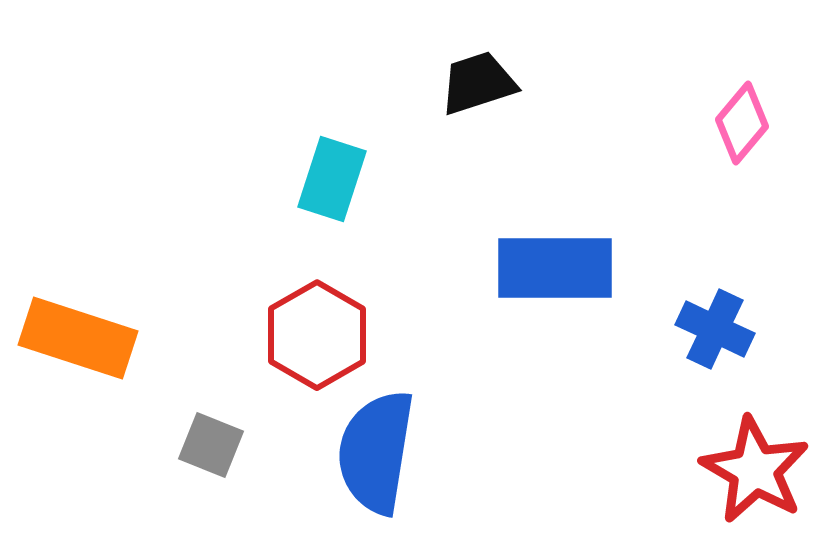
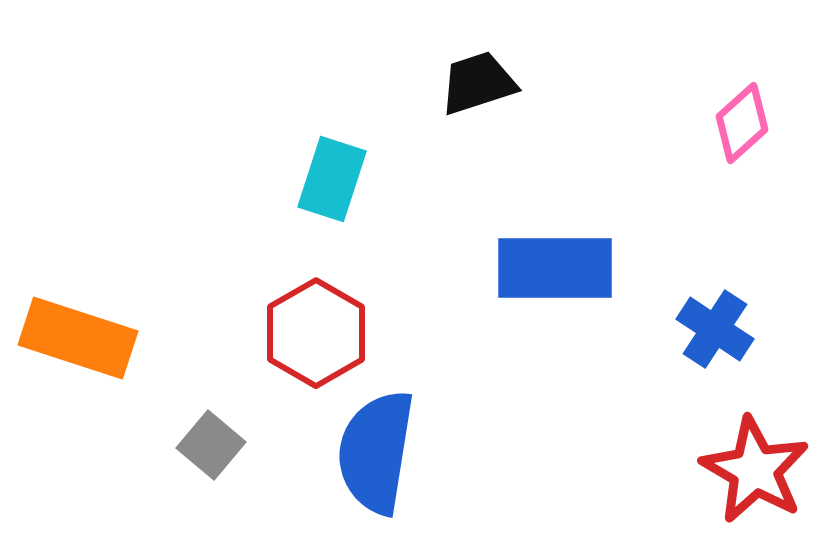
pink diamond: rotated 8 degrees clockwise
blue cross: rotated 8 degrees clockwise
red hexagon: moved 1 px left, 2 px up
gray square: rotated 18 degrees clockwise
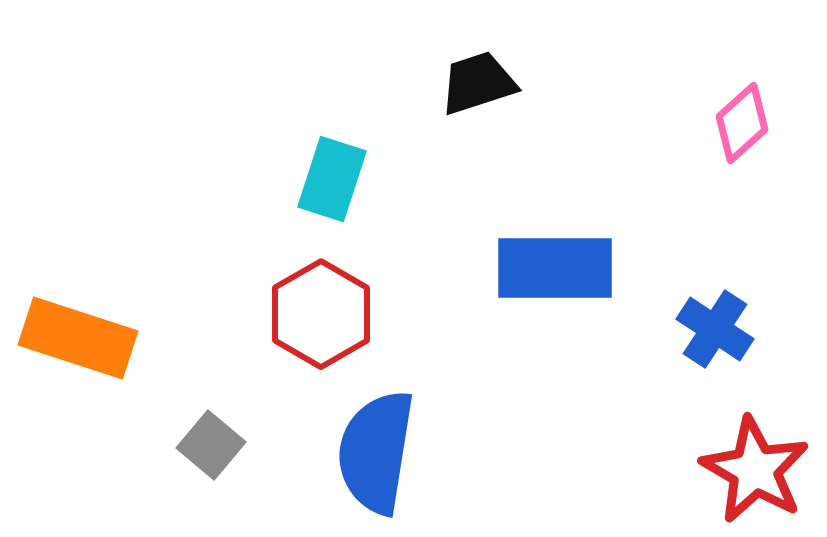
red hexagon: moved 5 px right, 19 px up
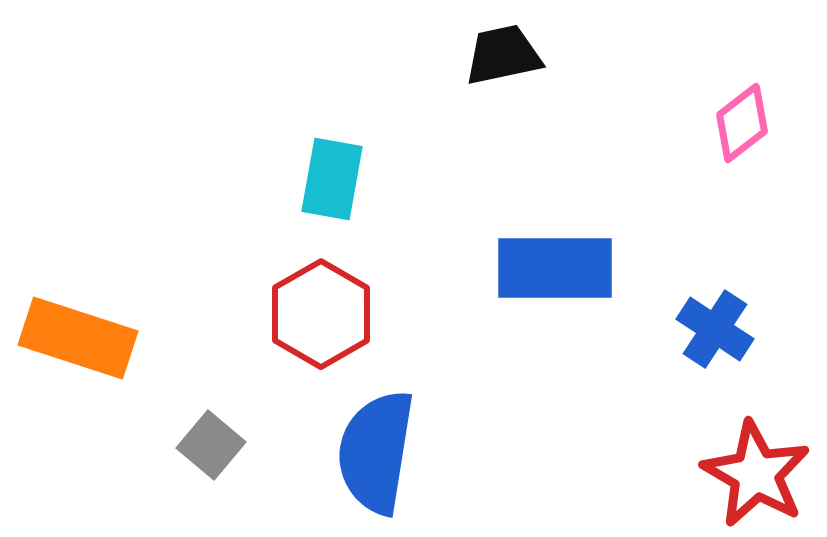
black trapezoid: moved 25 px right, 28 px up; rotated 6 degrees clockwise
pink diamond: rotated 4 degrees clockwise
cyan rectangle: rotated 8 degrees counterclockwise
red star: moved 1 px right, 4 px down
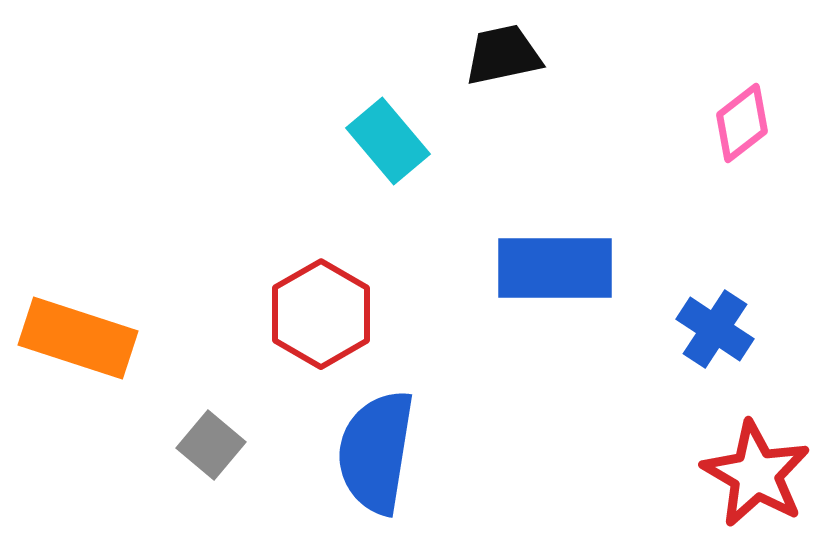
cyan rectangle: moved 56 px right, 38 px up; rotated 50 degrees counterclockwise
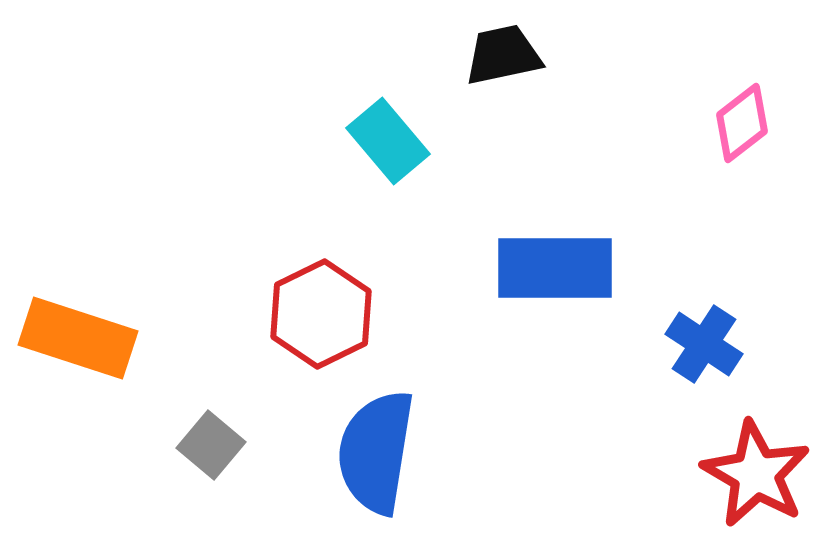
red hexagon: rotated 4 degrees clockwise
blue cross: moved 11 px left, 15 px down
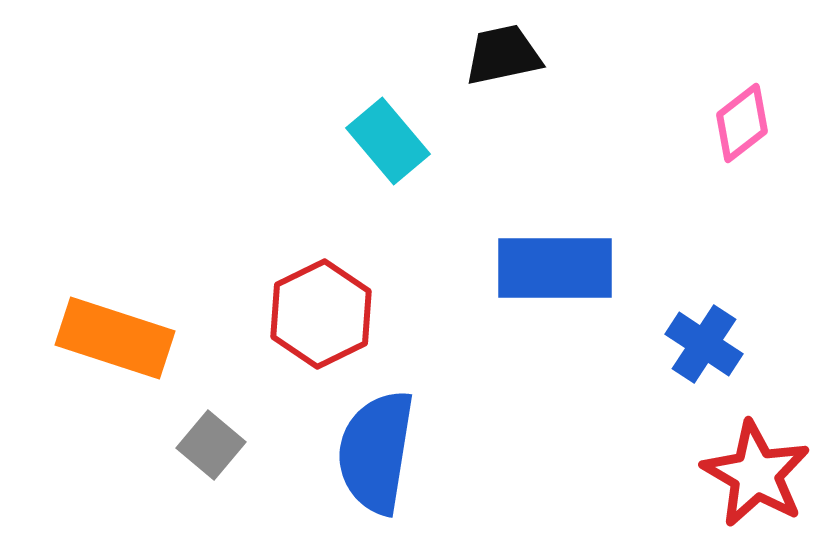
orange rectangle: moved 37 px right
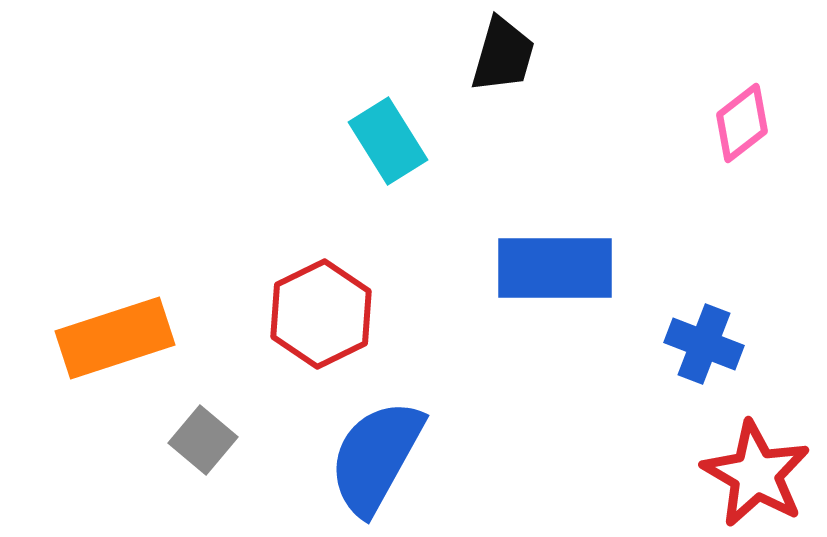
black trapezoid: rotated 118 degrees clockwise
cyan rectangle: rotated 8 degrees clockwise
orange rectangle: rotated 36 degrees counterclockwise
blue cross: rotated 12 degrees counterclockwise
gray square: moved 8 px left, 5 px up
blue semicircle: moved 5 px down; rotated 20 degrees clockwise
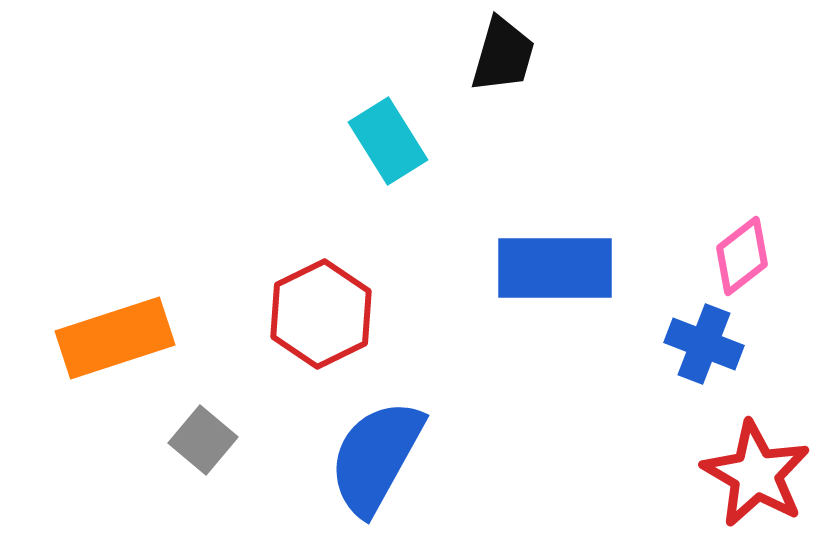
pink diamond: moved 133 px down
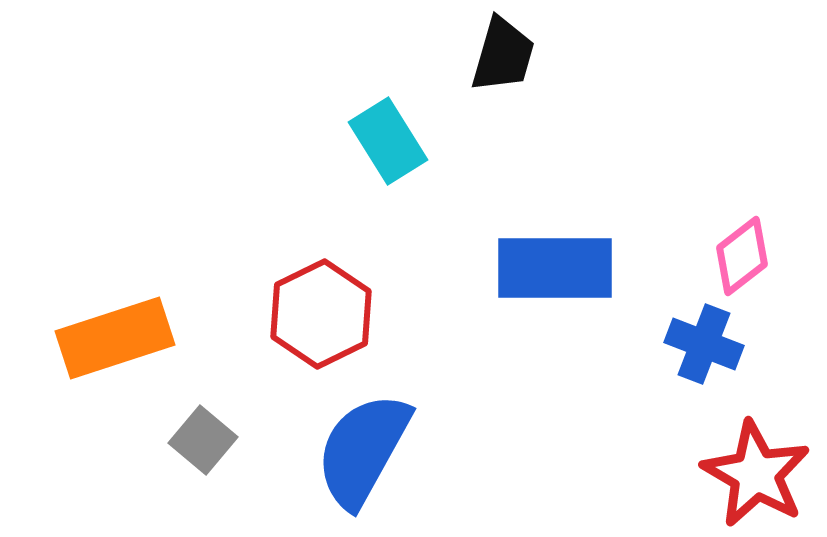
blue semicircle: moved 13 px left, 7 px up
